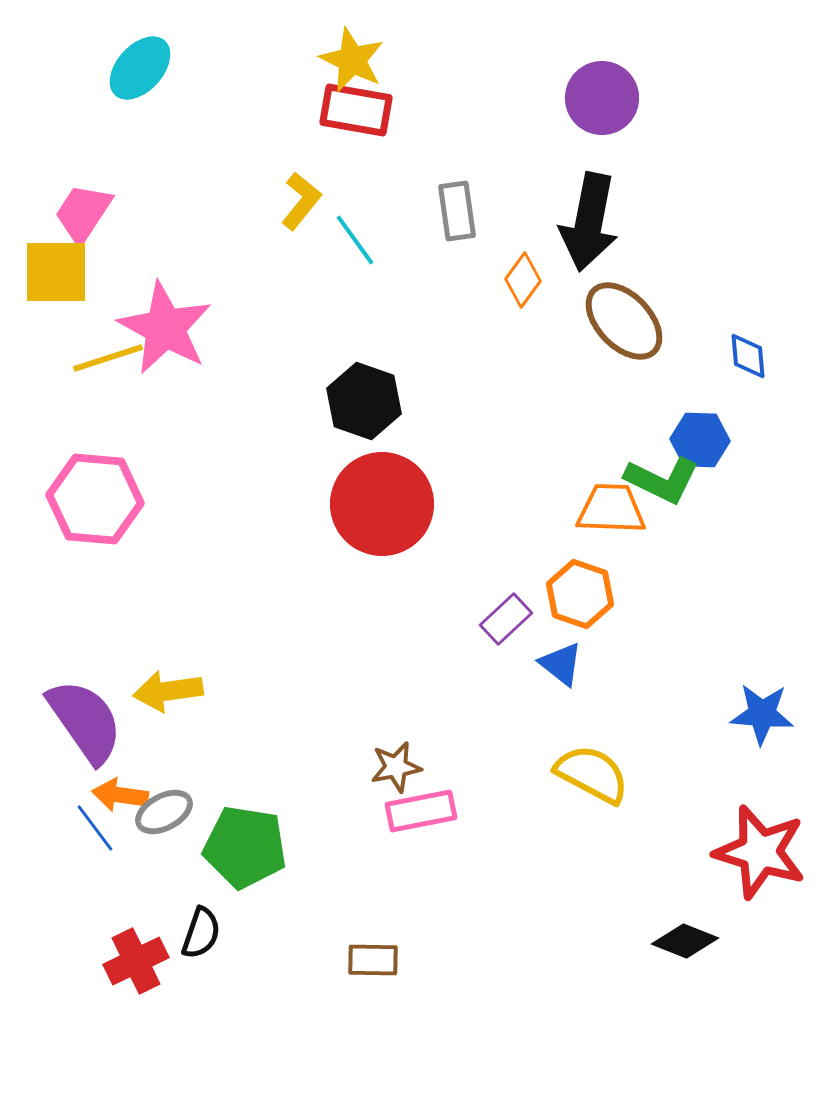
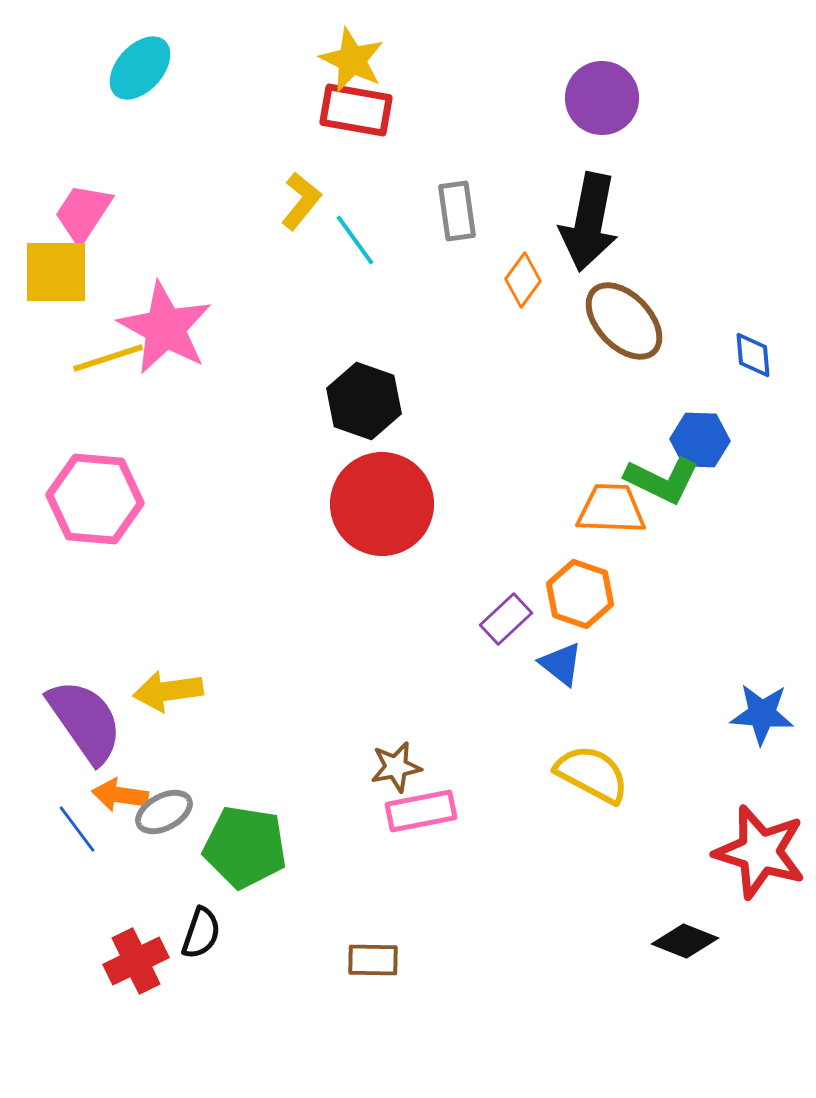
blue diamond: moved 5 px right, 1 px up
blue line: moved 18 px left, 1 px down
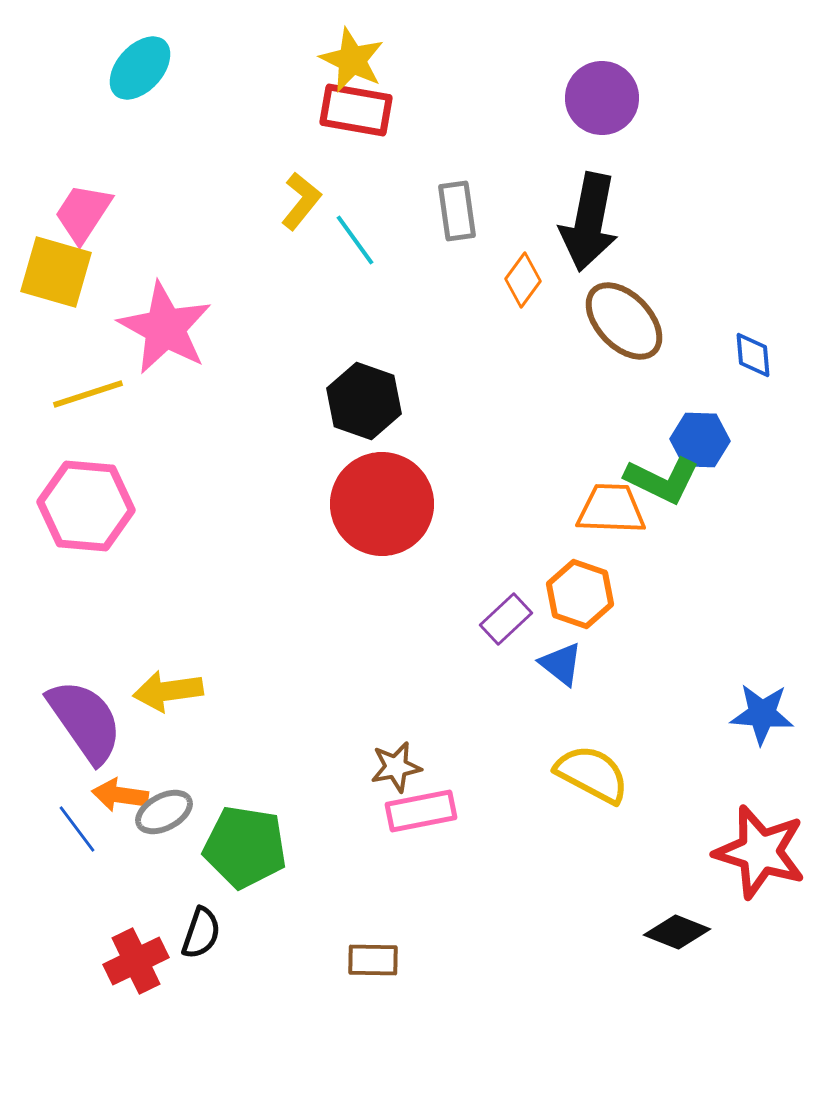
yellow square: rotated 16 degrees clockwise
yellow line: moved 20 px left, 36 px down
pink hexagon: moved 9 px left, 7 px down
black diamond: moved 8 px left, 9 px up
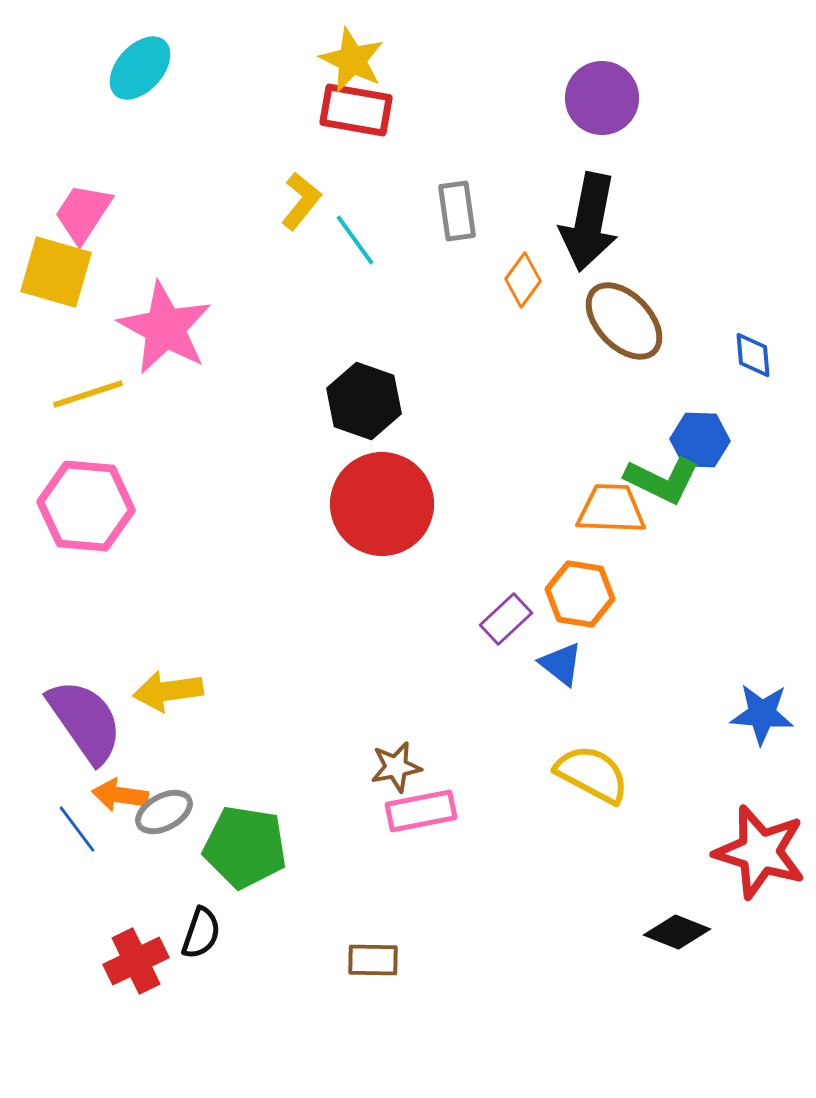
orange hexagon: rotated 10 degrees counterclockwise
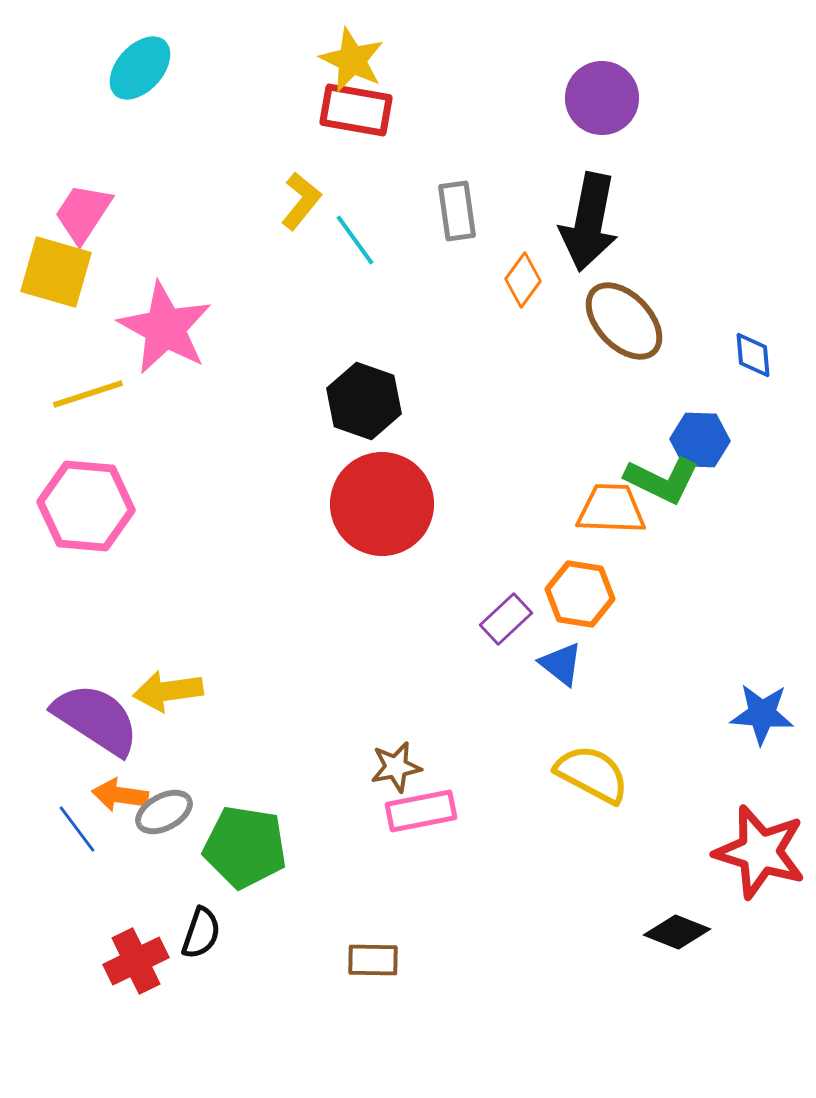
purple semicircle: moved 11 px right, 2 px up; rotated 22 degrees counterclockwise
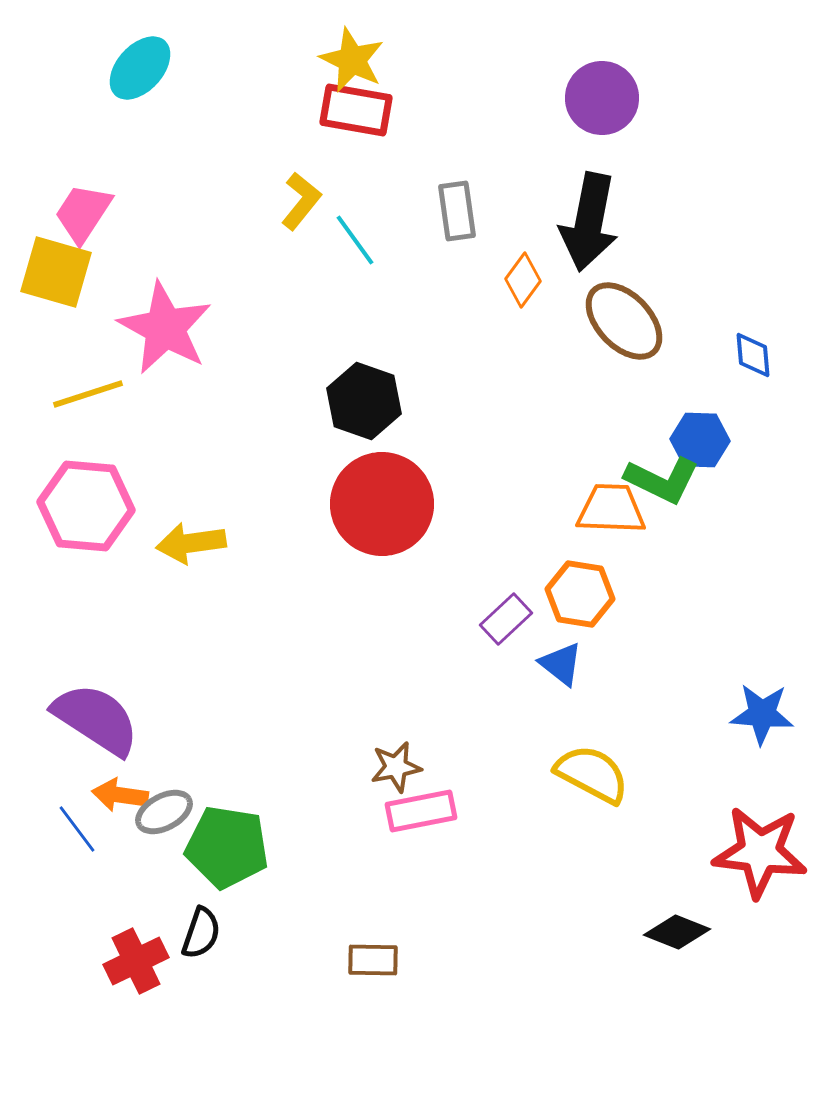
yellow arrow: moved 23 px right, 148 px up
green pentagon: moved 18 px left
red star: rotated 10 degrees counterclockwise
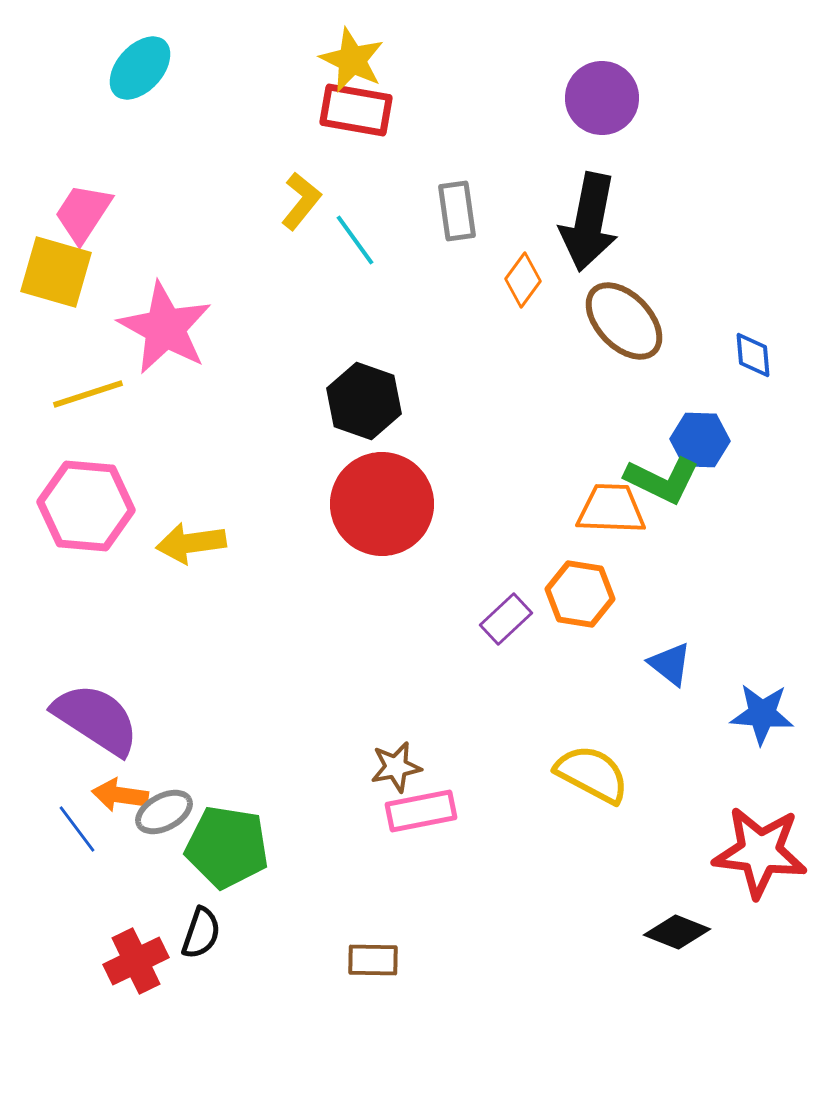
blue triangle: moved 109 px right
